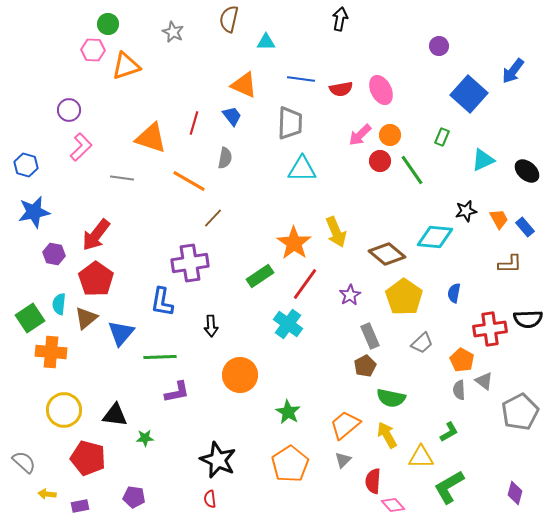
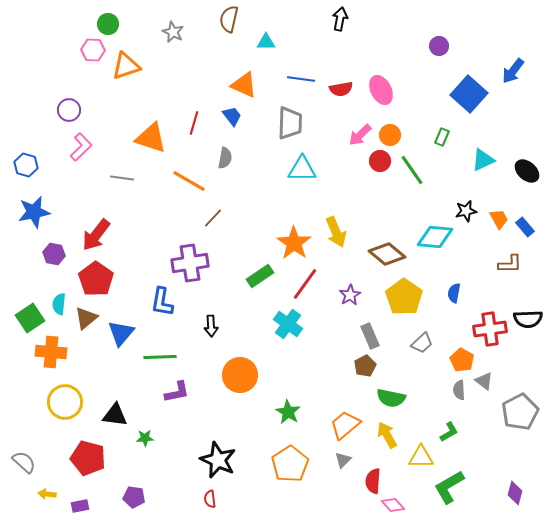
yellow circle at (64, 410): moved 1 px right, 8 px up
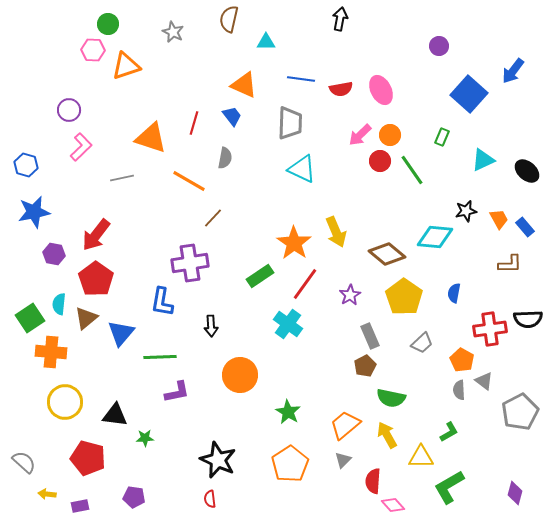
cyan triangle at (302, 169): rotated 24 degrees clockwise
gray line at (122, 178): rotated 20 degrees counterclockwise
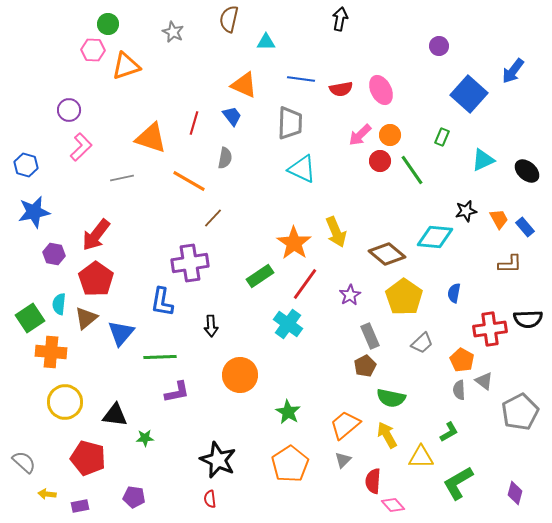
green L-shape at (449, 487): moved 9 px right, 4 px up
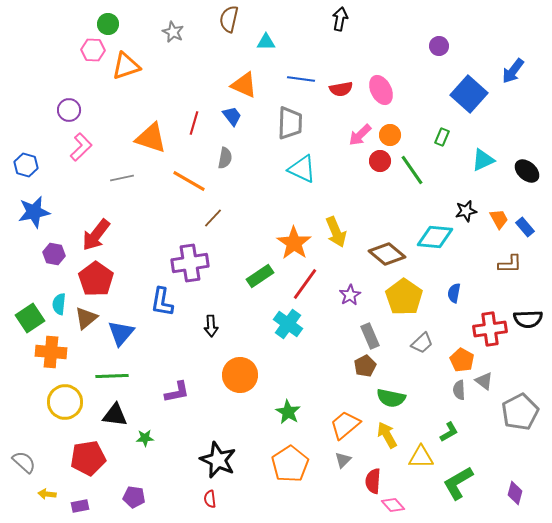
green line at (160, 357): moved 48 px left, 19 px down
red pentagon at (88, 458): rotated 24 degrees counterclockwise
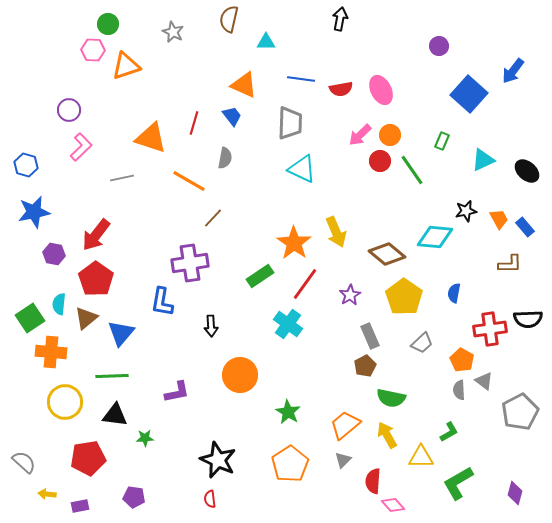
green rectangle at (442, 137): moved 4 px down
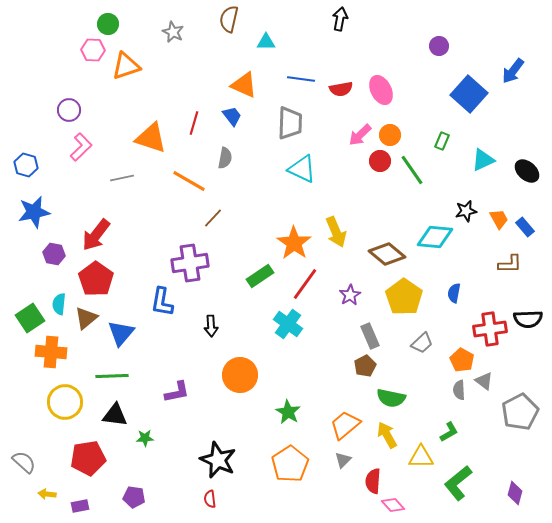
green L-shape at (458, 483): rotated 9 degrees counterclockwise
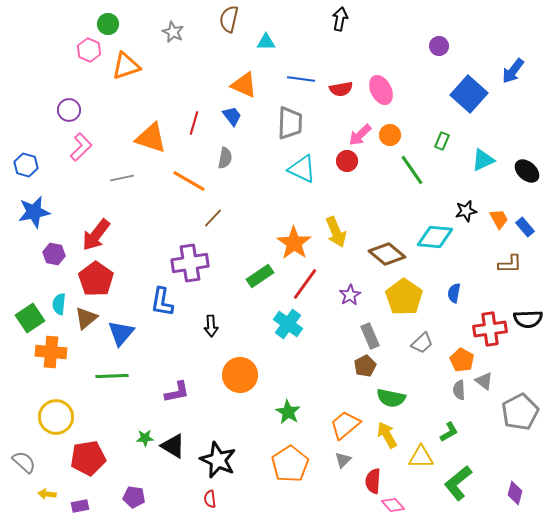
pink hexagon at (93, 50): moved 4 px left; rotated 20 degrees clockwise
red circle at (380, 161): moved 33 px left
yellow circle at (65, 402): moved 9 px left, 15 px down
black triangle at (115, 415): moved 58 px right, 31 px down; rotated 24 degrees clockwise
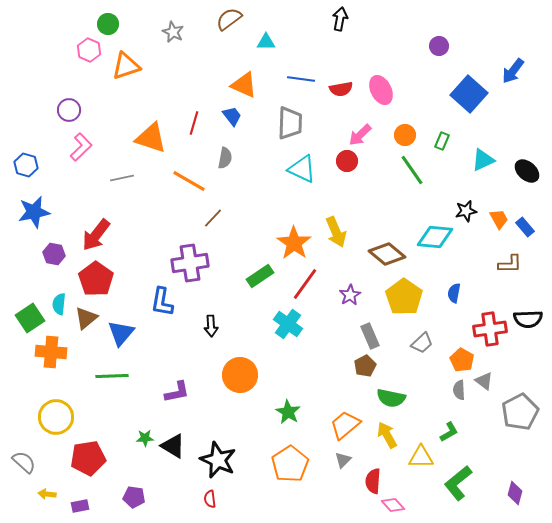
brown semicircle at (229, 19): rotated 40 degrees clockwise
orange circle at (390, 135): moved 15 px right
